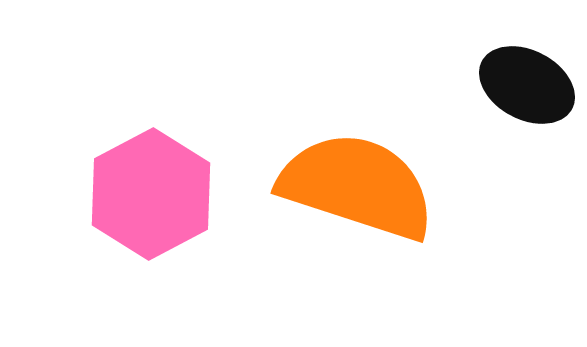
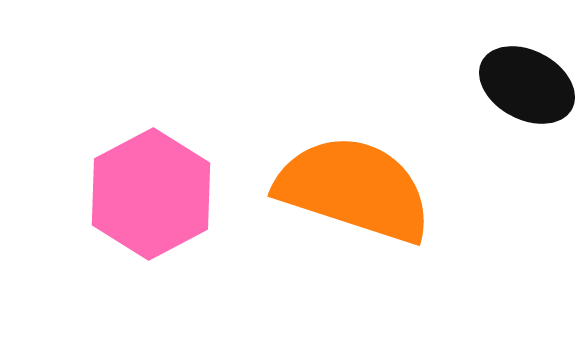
orange semicircle: moved 3 px left, 3 px down
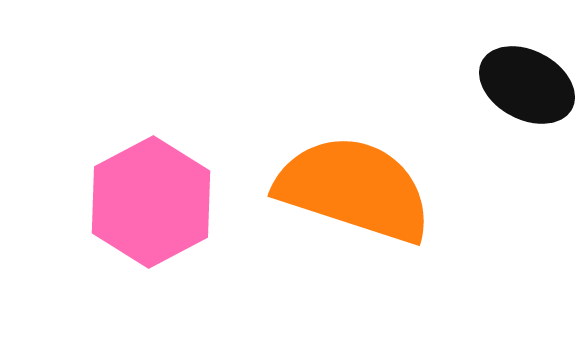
pink hexagon: moved 8 px down
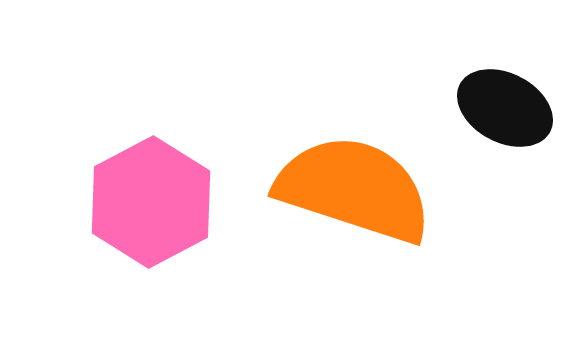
black ellipse: moved 22 px left, 23 px down
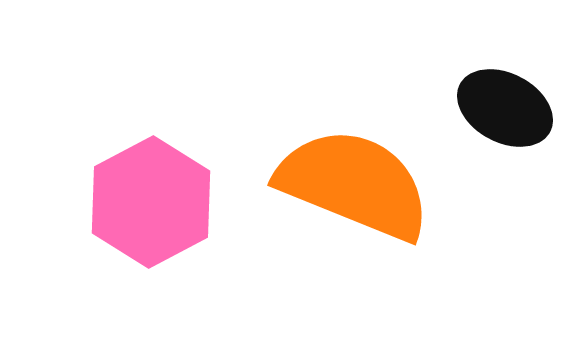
orange semicircle: moved 5 px up; rotated 4 degrees clockwise
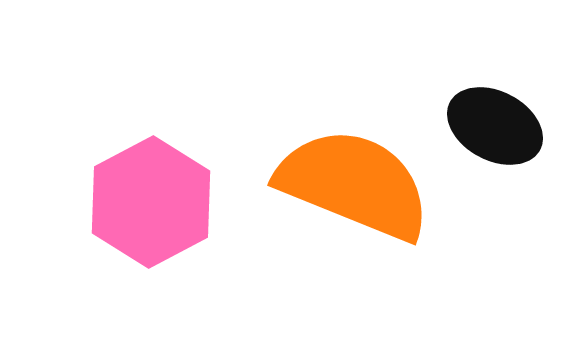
black ellipse: moved 10 px left, 18 px down
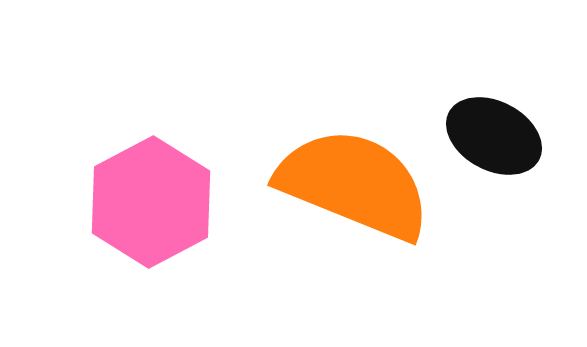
black ellipse: moved 1 px left, 10 px down
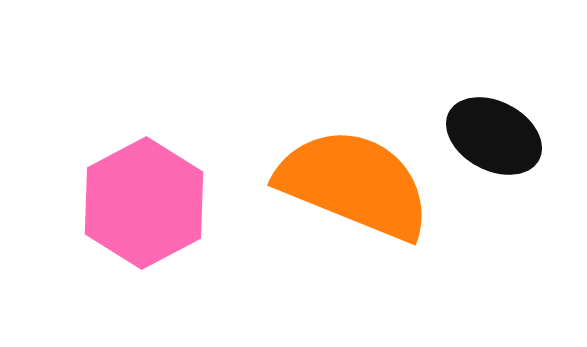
pink hexagon: moved 7 px left, 1 px down
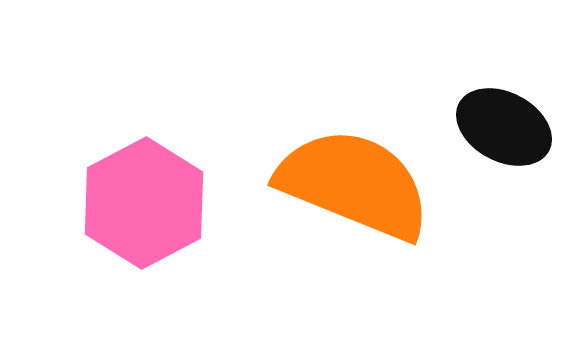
black ellipse: moved 10 px right, 9 px up
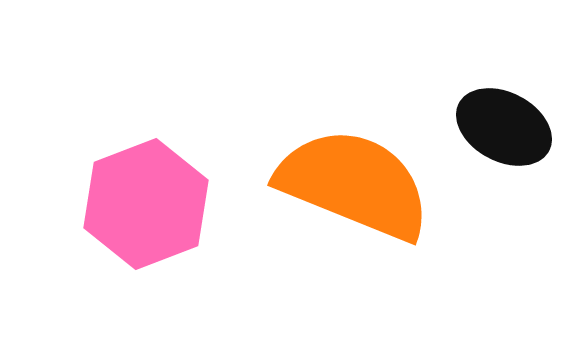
pink hexagon: moved 2 px right, 1 px down; rotated 7 degrees clockwise
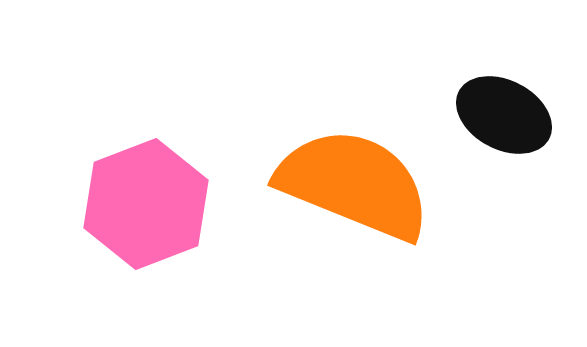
black ellipse: moved 12 px up
